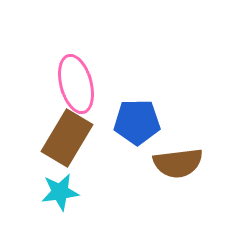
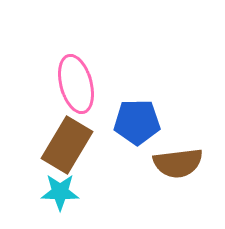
brown rectangle: moved 7 px down
cyan star: rotated 9 degrees clockwise
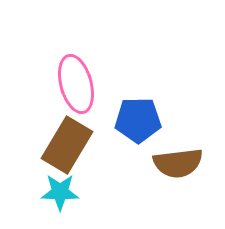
blue pentagon: moved 1 px right, 2 px up
